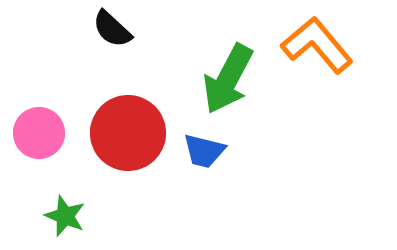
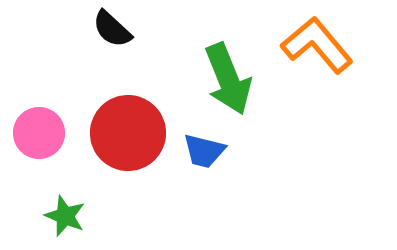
green arrow: rotated 50 degrees counterclockwise
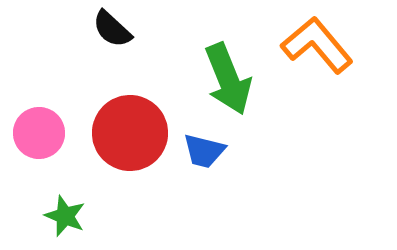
red circle: moved 2 px right
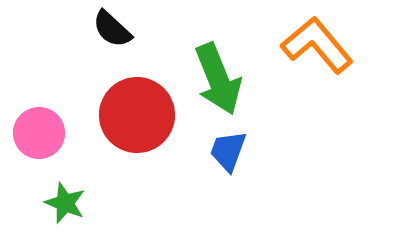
green arrow: moved 10 px left
red circle: moved 7 px right, 18 px up
blue trapezoid: moved 24 px right; rotated 96 degrees clockwise
green star: moved 13 px up
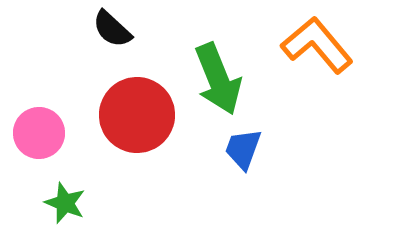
blue trapezoid: moved 15 px right, 2 px up
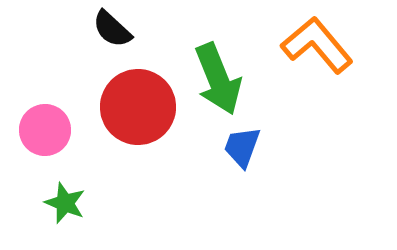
red circle: moved 1 px right, 8 px up
pink circle: moved 6 px right, 3 px up
blue trapezoid: moved 1 px left, 2 px up
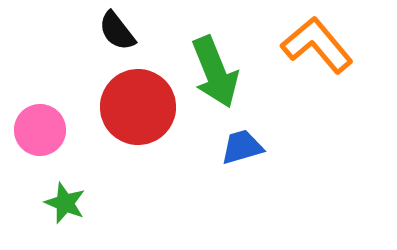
black semicircle: moved 5 px right, 2 px down; rotated 9 degrees clockwise
green arrow: moved 3 px left, 7 px up
pink circle: moved 5 px left
blue trapezoid: rotated 54 degrees clockwise
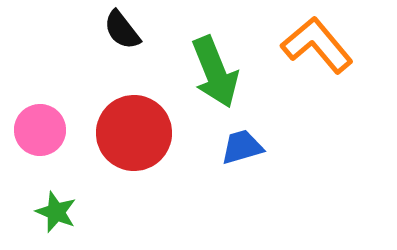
black semicircle: moved 5 px right, 1 px up
red circle: moved 4 px left, 26 px down
green star: moved 9 px left, 9 px down
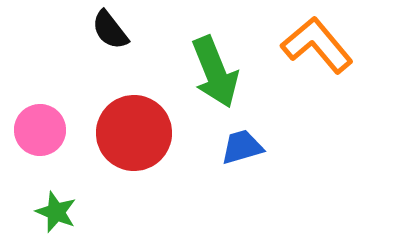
black semicircle: moved 12 px left
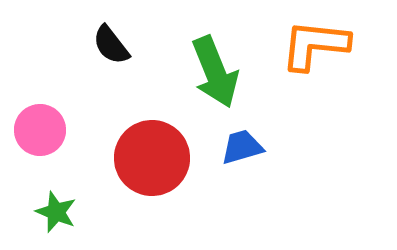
black semicircle: moved 1 px right, 15 px down
orange L-shape: moved 2 px left; rotated 44 degrees counterclockwise
red circle: moved 18 px right, 25 px down
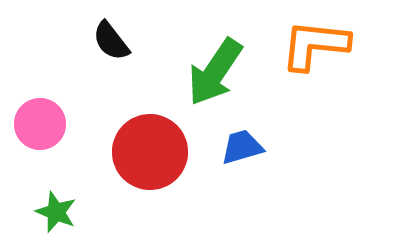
black semicircle: moved 4 px up
green arrow: rotated 56 degrees clockwise
pink circle: moved 6 px up
red circle: moved 2 px left, 6 px up
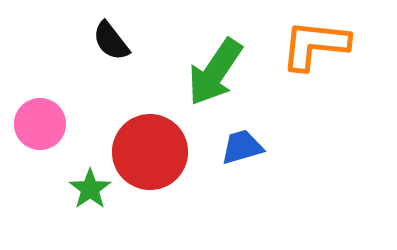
green star: moved 34 px right, 23 px up; rotated 15 degrees clockwise
